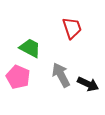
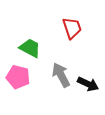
pink pentagon: rotated 10 degrees counterclockwise
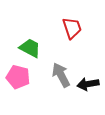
black arrow: rotated 145 degrees clockwise
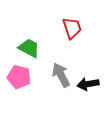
green trapezoid: moved 1 px left
pink pentagon: moved 1 px right
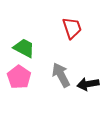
green trapezoid: moved 5 px left
pink pentagon: rotated 20 degrees clockwise
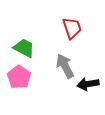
gray arrow: moved 4 px right, 9 px up
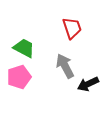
pink pentagon: rotated 20 degrees clockwise
black arrow: rotated 15 degrees counterclockwise
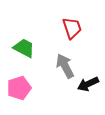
pink pentagon: moved 11 px down
